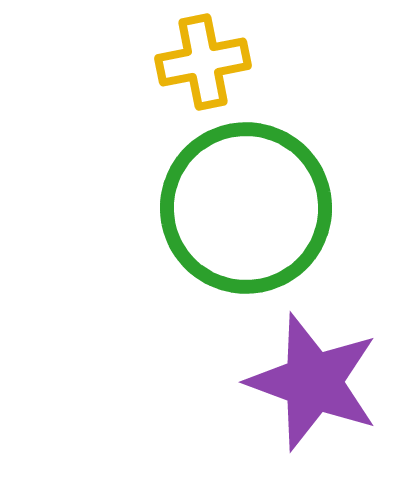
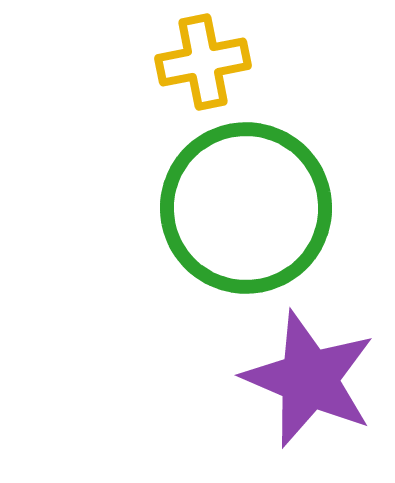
purple star: moved 4 px left, 3 px up; rotated 3 degrees clockwise
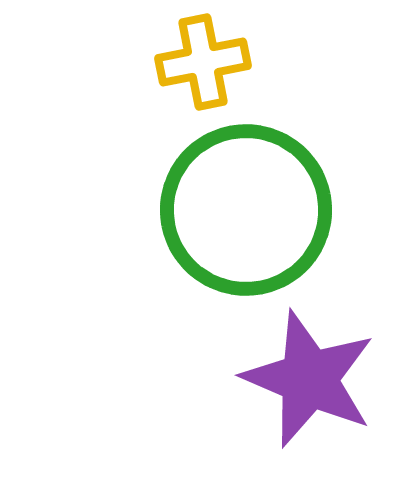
green circle: moved 2 px down
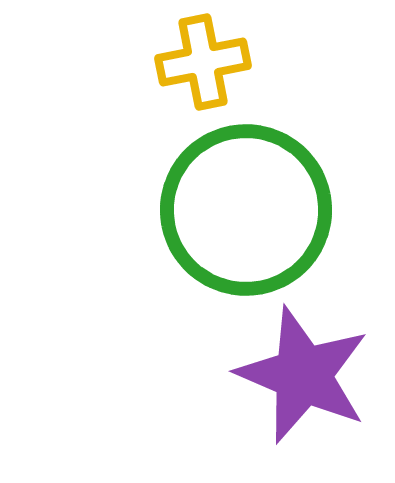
purple star: moved 6 px left, 4 px up
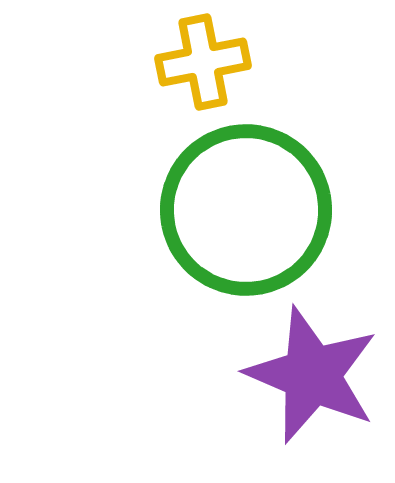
purple star: moved 9 px right
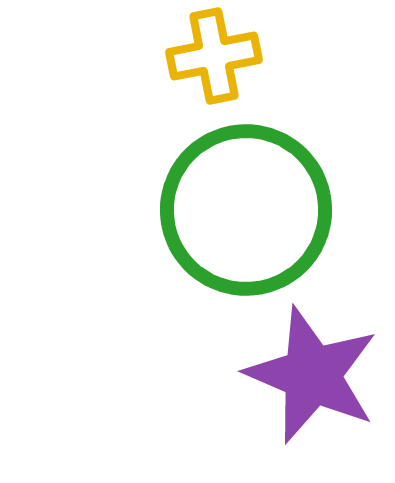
yellow cross: moved 11 px right, 6 px up
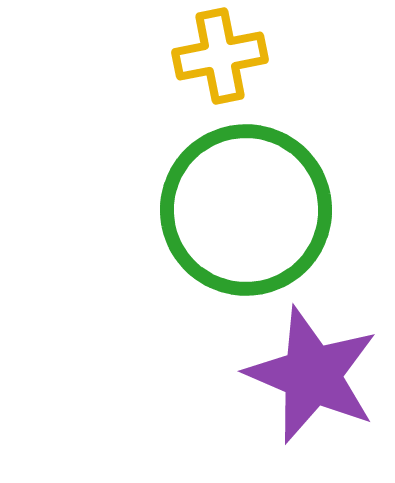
yellow cross: moved 6 px right
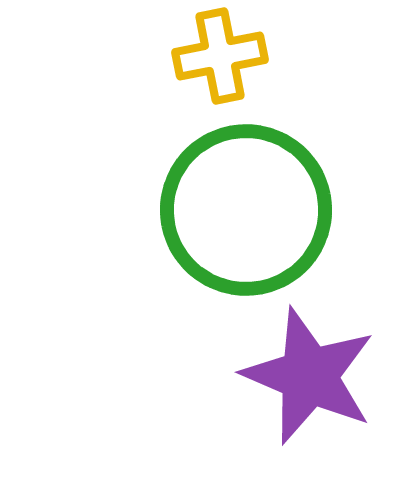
purple star: moved 3 px left, 1 px down
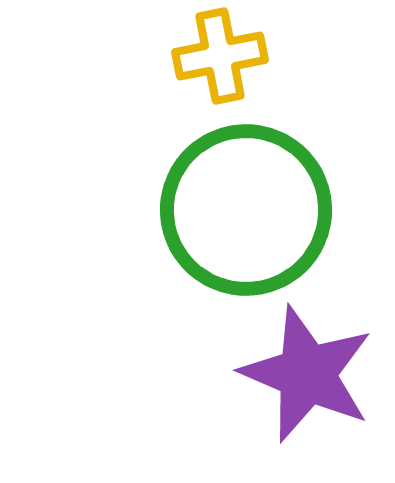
purple star: moved 2 px left, 2 px up
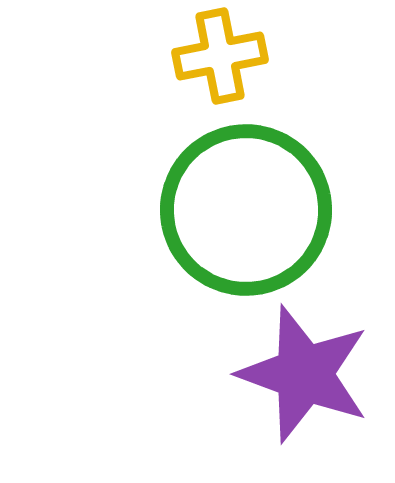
purple star: moved 3 px left; rotated 3 degrees counterclockwise
